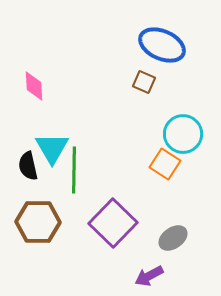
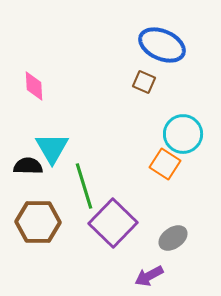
black semicircle: rotated 104 degrees clockwise
green line: moved 10 px right, 16 px down; rotated 18 degrees counterclockwise
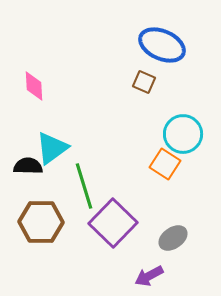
cyan triangle: rotated 24 degrees clockwise
brown hexagon: moved 3 px right
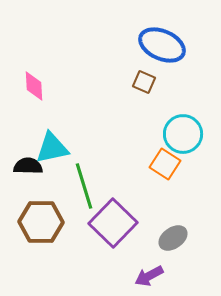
cyan triangle: rotated 24 degrees clockwise
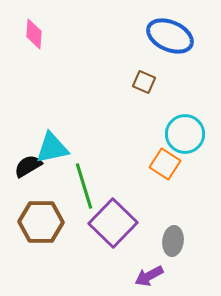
blue ellipse: moved 8 px right, 9 px up
pink diamond: moved 52 px up; rotated 8 degrees clockwise
cyan circle: moved 2 px right
black semicircle: rotated 32 degrees counterclockwise
gray ellipse: moved 3 px down; rotated 48 degrees counterclockwise
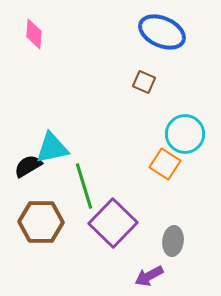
blue ellipse: moved 8 px left, 4 px up
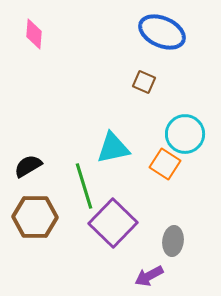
cyan triangle: moved 61 px right
brown hexagon: moved 6 px left, 5 px up
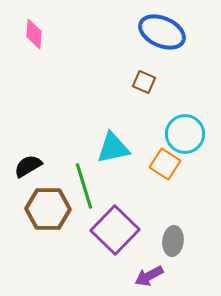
brown hexagon: moved 13 px right, 8 px up
purple square: moved 2 px right, 7 px down
